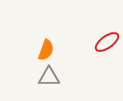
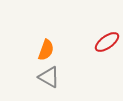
gray triangle: rotated 30 degrees clockwise
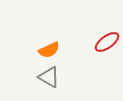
orange semicircle: moved 3 px right; rotated 45 degrees clockwise
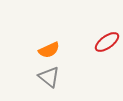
gray triangle: rotated 10 degrees clockwise
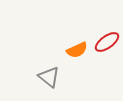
orange semicircle: moved 28 px right
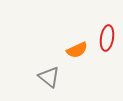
red ellipse: moved 4 px up; rotated 45 degrees counterclockwise
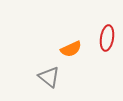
orange semicircle: moved 6 px left, 1 px up
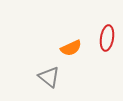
orange semicircle: moved 1 px up
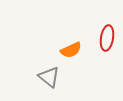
orange semicircle: moved 2 px down
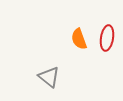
orange semicircle: moved 8 px right, 11 px up; rotated 95 degrees clockwise
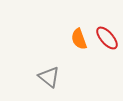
red ellipse: rotated 50 degrees counterclockwise
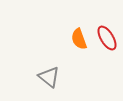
red ellipse: rotated 10 degrees clockwise
